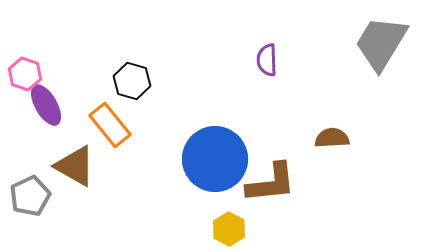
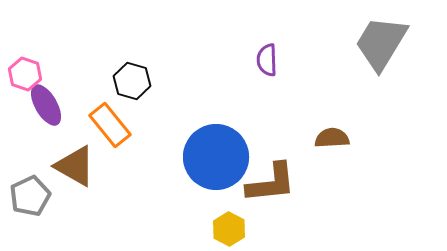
blue circle: moved 1 px right, 2 px up
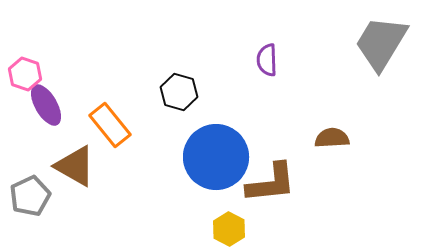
black hexagon: moved 47 px right, 11 px down
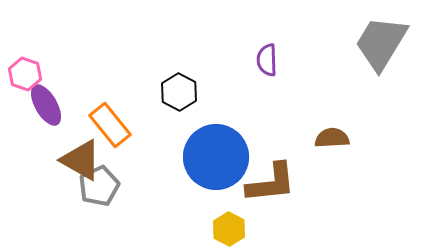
black hexagon: rotated 12 degrees clockwise
brown triangle: moved 6 px right, 6 px up
gray pentagon: moved 69 px right, 10 px up
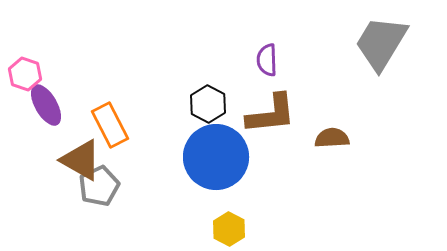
black hexagon: moved 29 px right, 12 px down
orange rectangle: rotated 12 degrees clockwise
brown L-shape: moved 69 px up
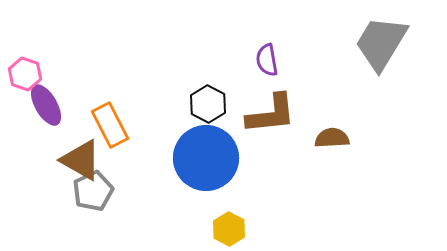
purple semicircle: rotated 8 degrees counterclockwise
blue circle: moved 10 px left, 1 px down
gray pentagon: moved 6 px left, 5 px down
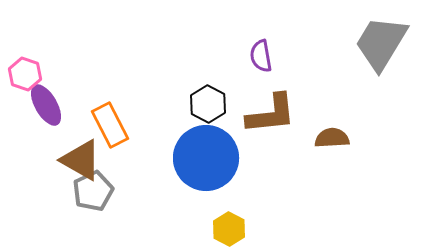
purple semicircle: moved 6 px left, 4 px up
